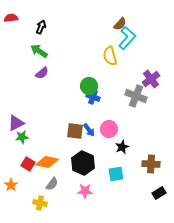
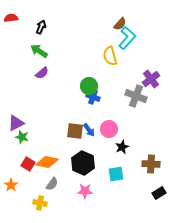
green star: rotated 24 degrees clockwise
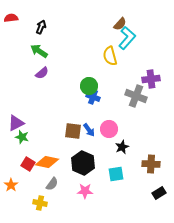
purple cross: rotated 30 degrees clockwise
brown square: moved 2 px left
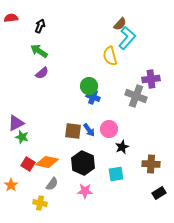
black arrow: moved 1 px left, 1 px up
